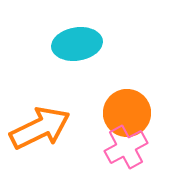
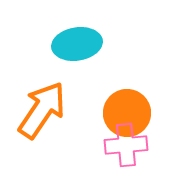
orange arrow: moved 2 px right, 18 px up; rotated 30 degrees counterclockwise
pink cross: moved 2 px up; rotated 24 degrees clockwise
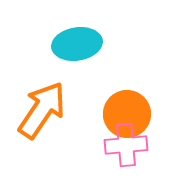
orange circle: moved 1 px down
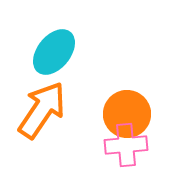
cyan ellipse: moved 23 px left, 8 px down; rotated 42 degrees counterclockwise
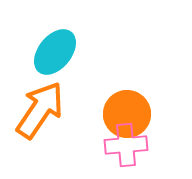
cyan ellipse: moved 1 px right
orange arrow: moved 2 px left
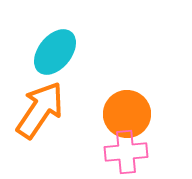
pink cross: moved 7 px down
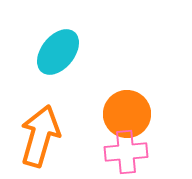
cyan ellipse: moved 3 px right
orange arrow: moved 26 px down; rotated 18 degrees counterclockwise
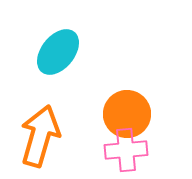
pink cross: moved 2 px up
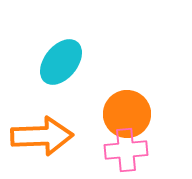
cyan ellipse: moved 3 px right, 10 px down
orange arrow: moved 2 px right; rotated 72 degrees clockwise
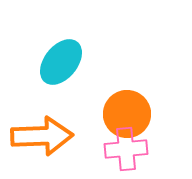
pink cross: moved 1 px up
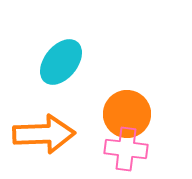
orange arrow: moved 2 px right, 2 px up
pink cross: rotated 12 degrees clockwise
